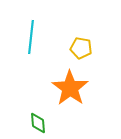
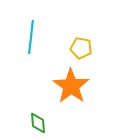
orange star: moved 1 px right, 2 px up
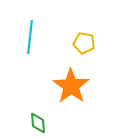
cyan line: moved 1 px left
yellow pentagon: moved 3 px right, 5 px up
